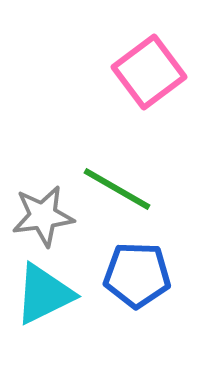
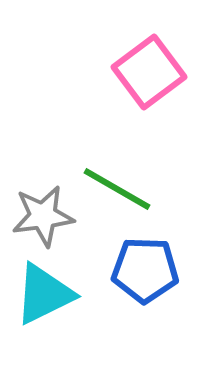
blue pentagon: moved 8 px right, 5 px up
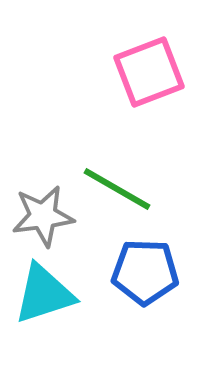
pink square: rotated 16 degrees clockwise
blue pentagon: moved 2 px down
cyan triangle: rotated 8 degrees clockwise
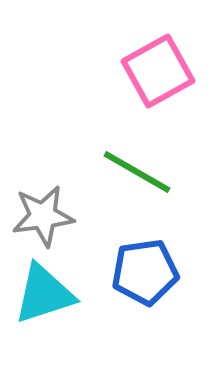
pink square: moved 9 px right, 1 px up; rotated 8 degrees counterclockwise
green line: moved 20 px right, 17 px up
blue pentagon: rotated 10 degrees counterclockwise
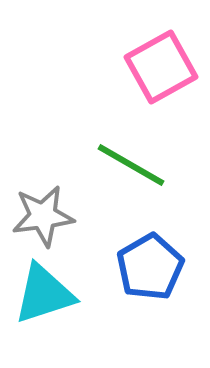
pink square: moved 3 px right, 4 px up
green line: moved 6 px left, 7 px up
blue pentagon: moved 5 px right, 5 px up; rotated 22 degrees counterclockwise
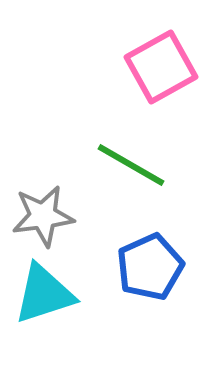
blue pentagon: rotated 6 degrees clockwise
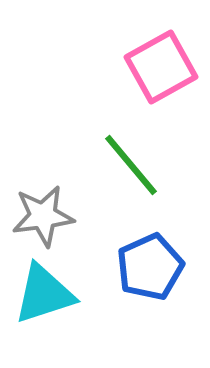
green line: rotated 20 degrees clockwise
